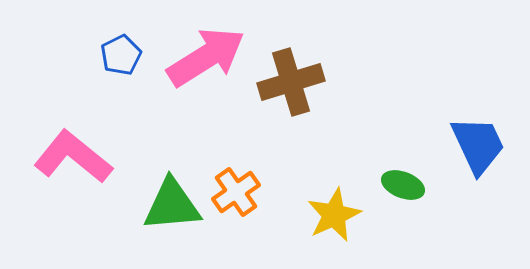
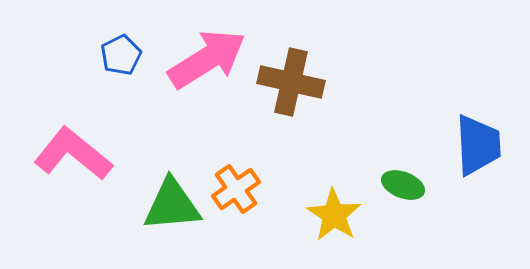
pink arrow: moved 1 px right, 2 px down
brown cross: rotated 30 degrees clockwise
blue trapezoid: rotated 22 degrees clockwise
pink L-shape: moved 3 px up
orange cross: moved 3 px up
yellow star: rotated 14 degrees counterclockwise
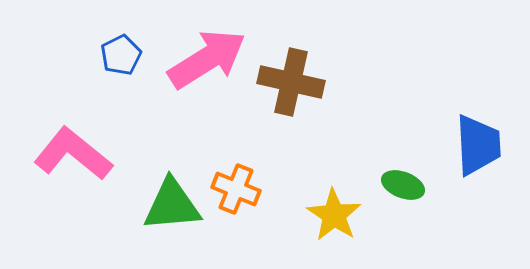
orange cross: rotated 33 degrees counterclockwise
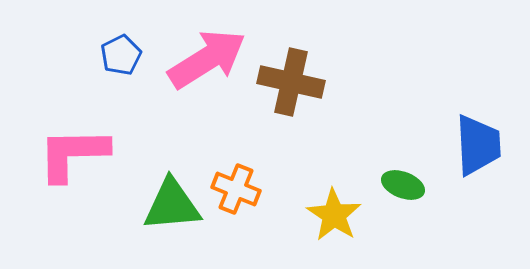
pink L-shape: rotated 40 degrees counterclockwise
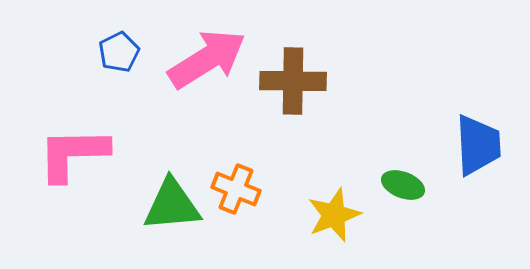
blue pentagon: moved 2 px left, 3 px up
brown cross: moved 2 px right, 1 px up; rotated 12 degrees counterclockwise
yellow star: rotated 18 degrees clockwise
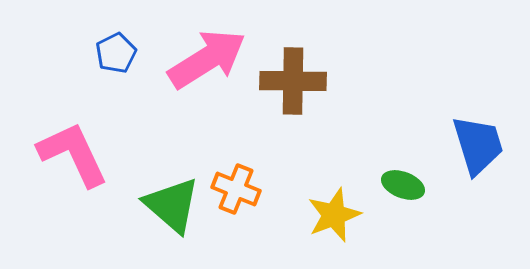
blue pentagon: moved 3 px left, 1 px down
blue trapezoid: rotated 14 degrees counterclockwise
pink L-shape: rotated 66 degrees clockwise
green triangle: rotated 46 degrees clockwise
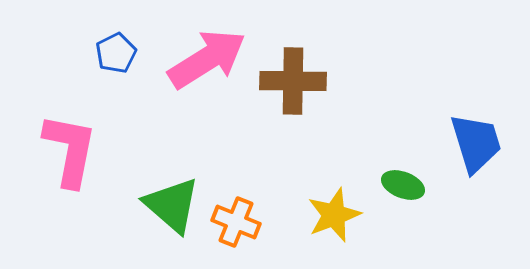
blue trapezoid: moved 2 px left, 2 px up
pink L-shape: moved 3 px left, 4 px up; rotated 36 degrees clockwise
orange cross: moved 33 px down
